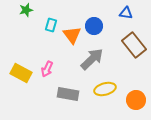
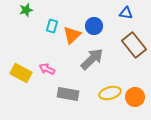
cyan rectangle: moved 1 px right, 1 px down
orange triangle: rotated 24 degrees clockwise
pink arrow: rotated 91 degrees clockwise
yellow ellipse: moved 5 px right, 4 px down
orange circle: moved 1 px left, 3 px up
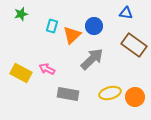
green star: moved 5 px left, 4 px down
brown rectangle: rotated 15 degrees counterclockwise
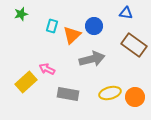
gray arrow: rotated 30 degrees clockwise
yellow rectangle: moved 5 px right, 9 px down; rotated 70 degrees counterclockwise
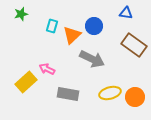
gray arrow: rotated 40 degrees clockwise
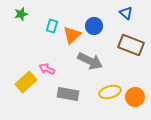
blue triangle: rotated 32 degrees clockwise
brown rectangle: moved 3 px left; rotated 15 degrees counterclockwise
gray arrow: moved 2 px left, 2 px down
yellow ellipse: moved 1 px up
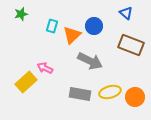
pink arrow: moved 2 px left, 1 px up
gray rectangle: moved 12 px right
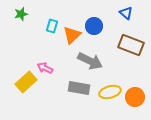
gray rectangle: moved 1 px left, 6 px up
